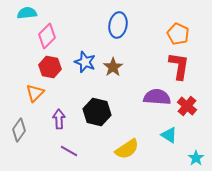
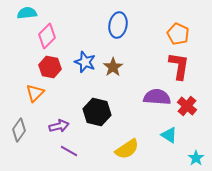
purple arrow: moved 7 px down; rotated 78 degrees clockwise
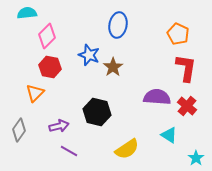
blue star: moved 4 px right, 7 px up
red L-shape: moved 7 px right, 2 px down
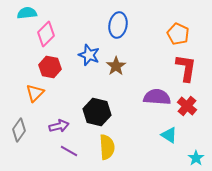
pink diamond: moved 1 px left, 2 px up
brown star: moved 3 px right, 1 px up
yellow semicircle: moved 20 px left, 2 px up; rotated 60 degrees counterclockwise
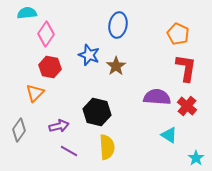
pink diamond: rotated 10 degrees counterclockwise
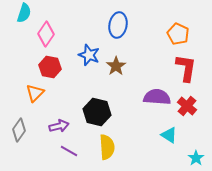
cyan semicircle: moved 3 px left; rotated 114 degrees clockwise
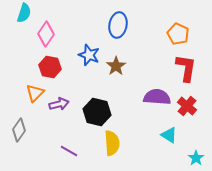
purple arrow: moved 22 px up
yellow semicircle: moved 5 px right, 4 px up
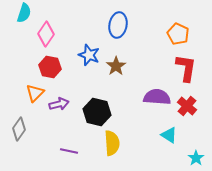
gray diamond: moved 1 px up
purple line: rotated 18 degrees counterclockwise
